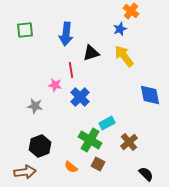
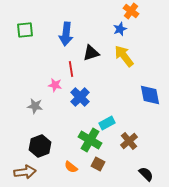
red line: moved 1 px up
brown cross: moved 1 px up
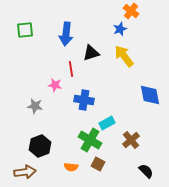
blue cross: moved 4 px right, 3 px down; rotated 36 degrees counterclockwise
brown cross: moved 2 px right, 1 px up
orange semicircle: rotated 32 degrees counterclockwise
black semicircle: moved 3 px up
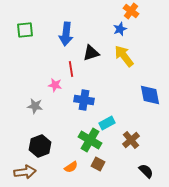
orange semicircle: rotated 40 degrees counterclockwise
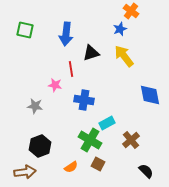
green square: rotated 18 degrees clockwise
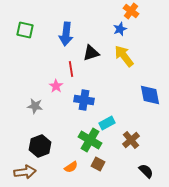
pink star: moved 1 px right, 1 px down; rotated 24 degrees clockwise
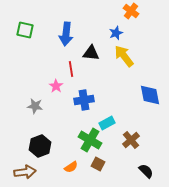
blue star: moved 4 px left, 4 px down
black triangle: rotated 24 degrees clockwise
blue cross: rotated 18 degrees counterclockwise
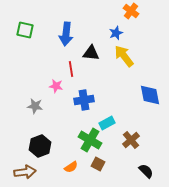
pink star: rotated 24 degrees counterclockwise
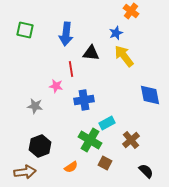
brown square: moved 7 px right, 1 px up
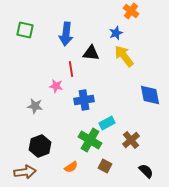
brown square: moved 3 px down
